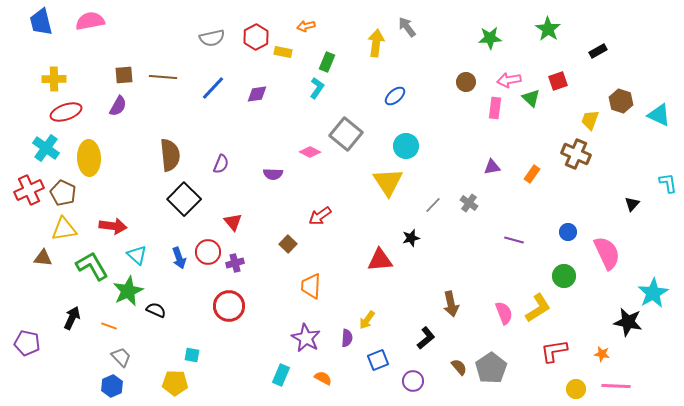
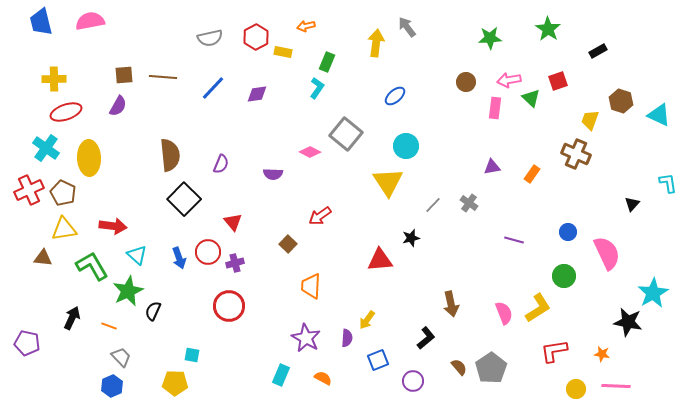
gray semicircle at (212, 38): moved 2 px left
black semicircle at (156, 310): moved 3 px left, 1 px down; rotated 90 degrees counterclockwise
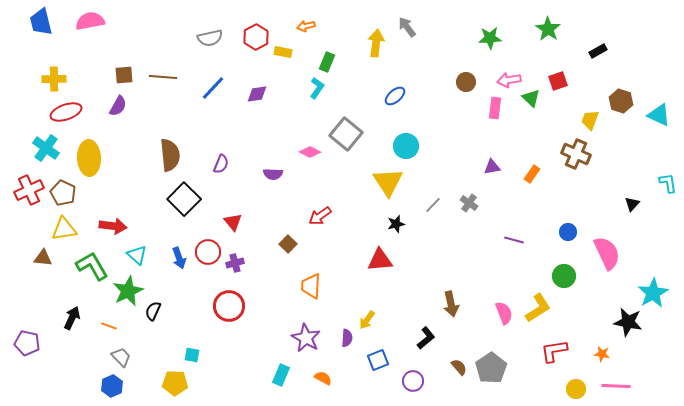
black star at (411, 238): moved 15 px left, 14 px up
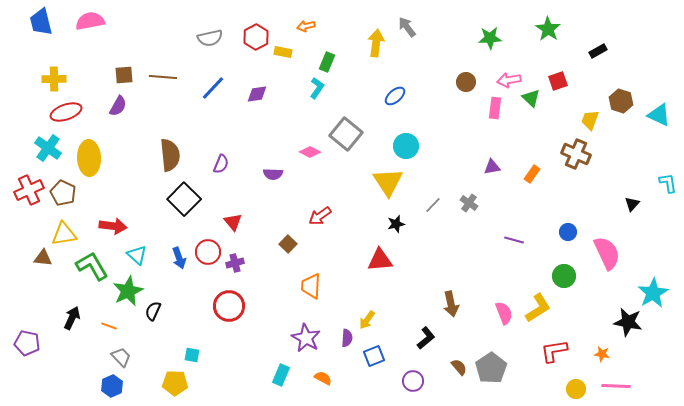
cyan cross at (46, 148): moved 2 px right
yellow triangle at (64, 229): moved 5 px down
blue square at (378, 360): moved 4 px left, 4 px up
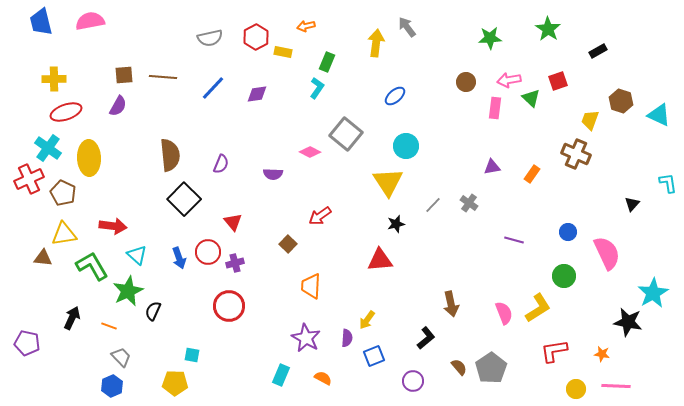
red cross at (29, 190): moved 11 px up
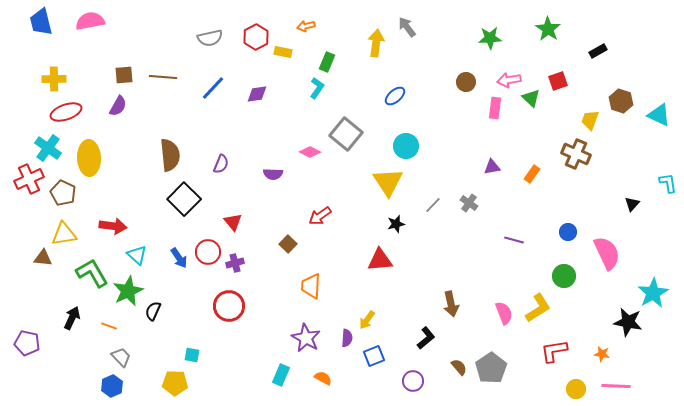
blue arrow at (179, 258): rotated 15 degrees counterclockwise
green L-shape at (92, 266): moved 7 px down
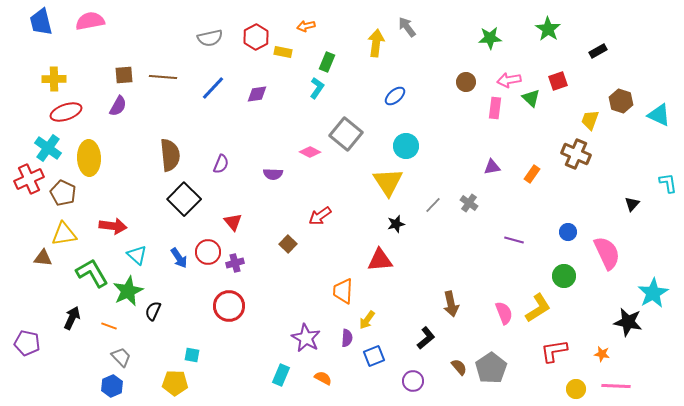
orange trapezoid at (311, 286): moved 32 px right, 5 px down
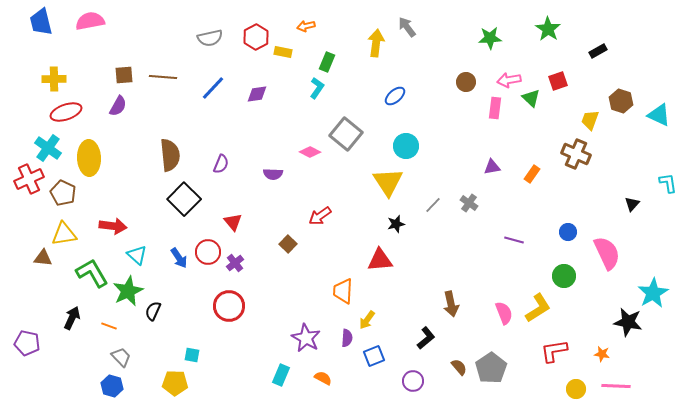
purple cross at (235, 263): rotated 24 degrees counterclockwise
blue hexagon at (112, 386): rotated 20 degrees counterclockwise
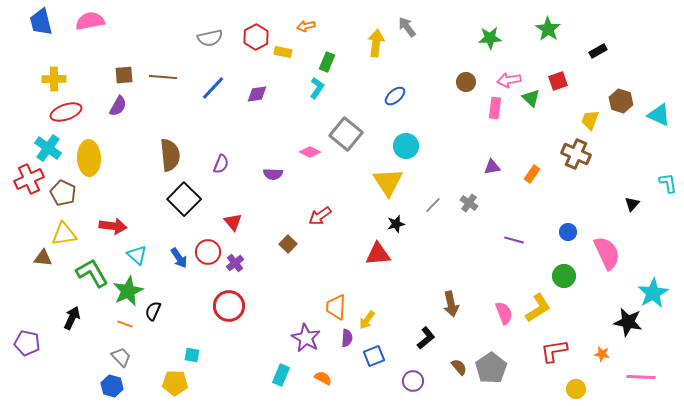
red triangle at (380, 260): moved 2 px left, 6 px up
orange trapezoid at (343, 291): moved 7 px left, 16 px down
orange line at (109, 326): moved 16 px right, 2 px up
pink line at (616, 386): moved 25 px right, 9 px up
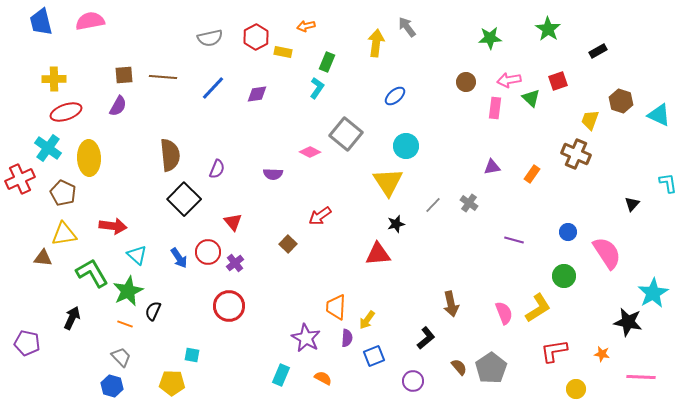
purple semicircle at (221, 164): moved 4 px left, 5 px down
red cross at (29, 179): moved 9 px left
pink semicircle at (607, 253): rotated 8 degrees counterclockwise
yellow pentagon at (175, 383): moved 3 px left
